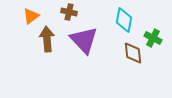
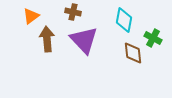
brown cross: moved 4 px right
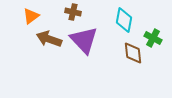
brown arrow: moved 2 px right; rotated 65 degrees counterclockwise
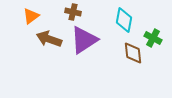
purple triangle: rotated 40 degrees clockwise
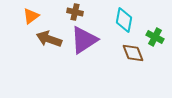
brown cross: moved 2 px right
green cross: moved 2 px right, 1 px up
brown diamond: rotated 15 degrees counterclockwise
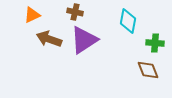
orange triangle: moved 1 px right, 1 px up; rotated 12 degrees clockwise
cyan diamond: moved 4 px right, 1 px down
green cross: moved 6 px down; rotated 24 degrees counterclockwise
brown diamond: moved 15 px right, 17 px down
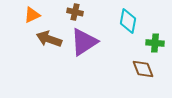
purple triangle: moved 2 px down
brown diamond: moved 5 px left, 1 px up
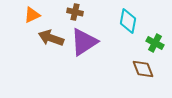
brown arrow: moved 2 px right, 1 px up
green cross: rotated 24 degrees clockwise
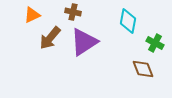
brown cross: moved 2 px left
brown arrow: moved 1 px left; rotated 70 degrees counterclockwise
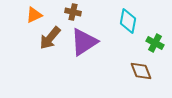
orange triangle: moved 2 px right
brown diamond: moved 2 px left, 2 px down
